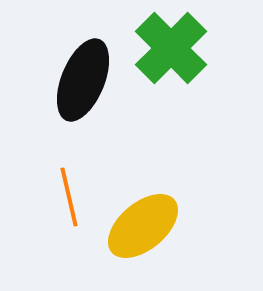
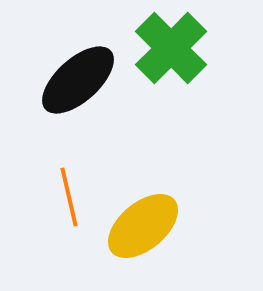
black ellipse: moved 5 px left; rotated 26 degrees clockwise
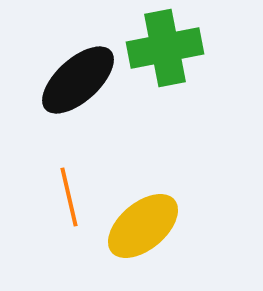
green cross: moved 6 px left; rotated 34 degrees clockwise
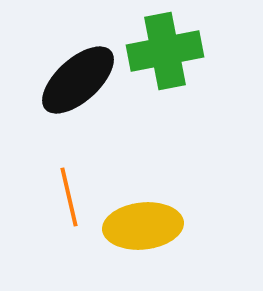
green cross: moved 3 px down
yellow ellipse: rotated 34 degrees clockwise
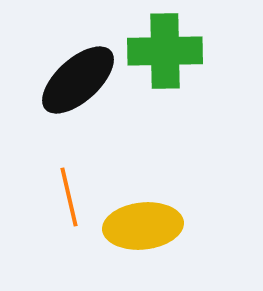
green cross: rotated 10 degrees clockwise
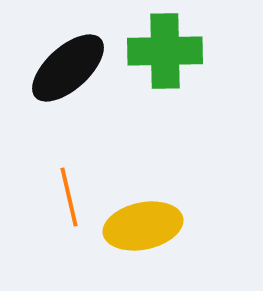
black ellipse: moved 10 px left, 12 px up
yellow ellipse: rotated 6 degrees counterclockwise
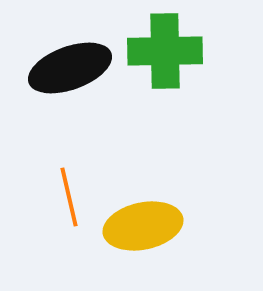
black ellipse: moved 2 px right; rotated 22 degrees clockwise
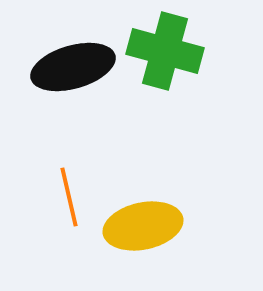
green cross: rotated 16 degrees clockwise
black ellipse: moved 3 px right, 1 px up; rotated 4 degrees clockwise
